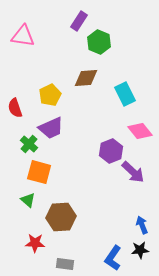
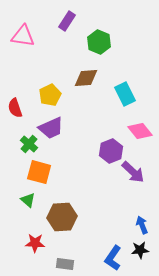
purple rectangle: moved 12 px left
brown hexagon: moved 1 px right
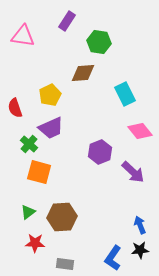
green hexagon: rotated 15 degrees counterclockwise
brown diamond: moved 3 px left, 5 px up
purple hexagon: moved 11 px left, 1 px down
green triangle: moved 12 px down; rotated 42 degrees clockwise
blue arrow: moved 2 px left
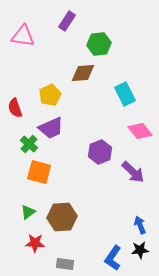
green hexagon: moved 2 px down; rotated 15 degrees counterclockwise
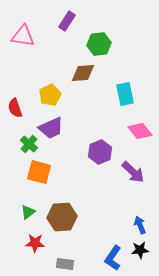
cyan rectangle: rotated 15 degrees clockwise
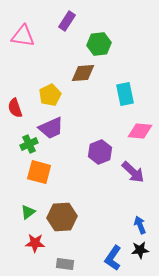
pink diamond: rotated 45 degrees counterclockwise
green cross: rotated 24 degrees clockwise
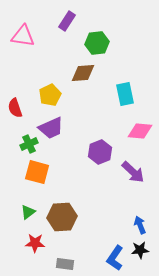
green hexagon: moved 2 px left, 1 px up
orange square: moved 2 px left
blue L-shape: moved 2 px right
